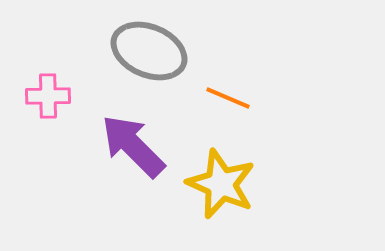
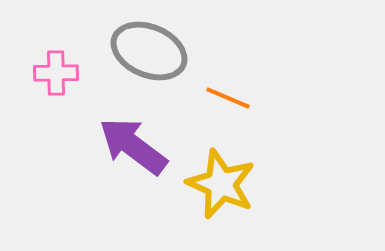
pink cross: moved 8 px right, 23 px up
purple arrow: rotated 8 degrees counterclockwise
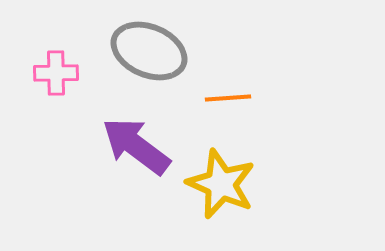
orange line: rotated 27 degrees counterclockwise
purple arrow: moved 3 px right
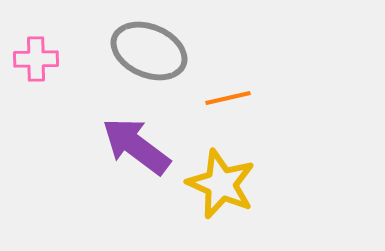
pink cross: moved 20 px left, 14 px up
orange line: rotated 9 degrees counterclockwise
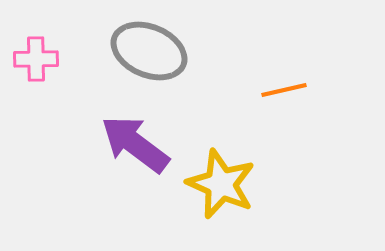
orange line: moved 56 px right, 8 px up
purple arrow: moved 1 px left, 2 px up
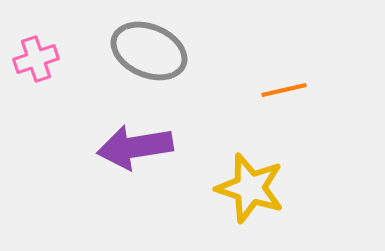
pink cross: rotated 18 degrees counterclockwise
purple arrow: moved 3 px down; rotated 46 degrees counterclockwise
yellow star: moved 29 px right, 4 px down; rotated 6 degrees counterclockwise
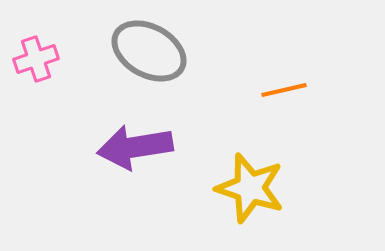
gray ellipse: rotated 6 degrees clockwise
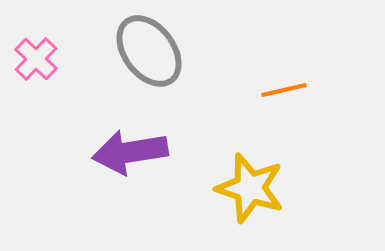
gray ellipse: rotated 24 degrees clockwise
pink cross: rotated 27 degrees counterclockwise
purple arrow: moved 5 px left, 5 px down
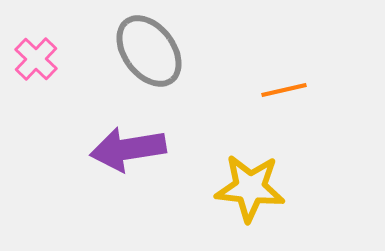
purple arrow: moved 2 px left, 3 px up
yellow star: rotated 12 degrees counterclockwise
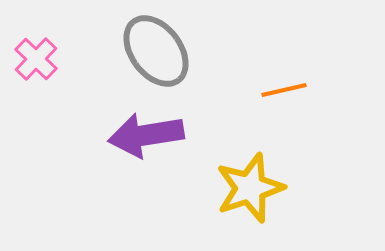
gray ellipse: moved 7 px right
purple arrow: moved 18 px right, 14 px up
yellow star: rotated 24 degrees counterclockwise
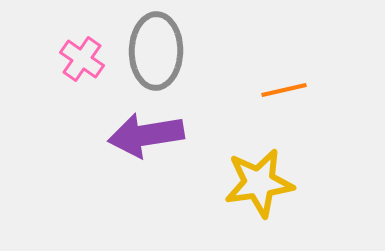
gray ellipse: rotated 38 degrees clockwise
pink cross: moved 46 px right; rotated 9 degrees counterclockwise
yellow star: moved 9 px right, 5 px up; rotated 10 degrees clockwise
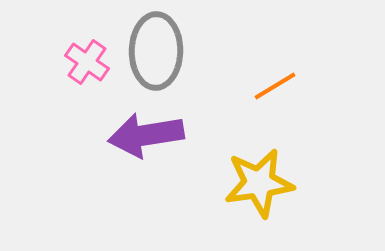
pink cross: moved 5 px right, 3 px down
orange line: moved 9 px left, 4 px up; rotated 18 degrees counterclockwise
